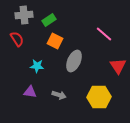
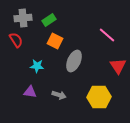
gray cross: moved 1 px left, 3 px down
pink line: moved 3 px right, 1 px down
red semicircle: moved 1 px left, 1 px down
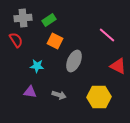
red triangle: rotated 30 degrees counterclockwise
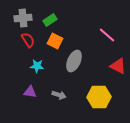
green rectangle: moved 1 px right
red semicircle: moved 12 px right
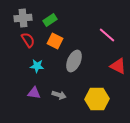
purple triangle: moved 4 px right, 1 px down
yellow hexagon: moved 2 px left, 2 px down
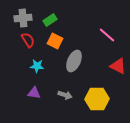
gray arrow: moved 6 px right
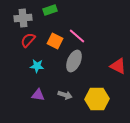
green rectangle: moved 10 px up; rotated 16 degrees clockwise
pink line: moved 30 px left, 1 px down
red semicircle: rotated 105 degrees counterclockwise
purple triangle: moved 4 px right, 2 px down
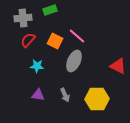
gray arrow: rotated 48 degrees clockwise
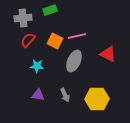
pink line: rotated 54 degrees counterclockwise
red triangle: moved 10 px left, 12 px up
